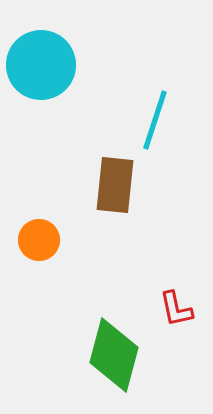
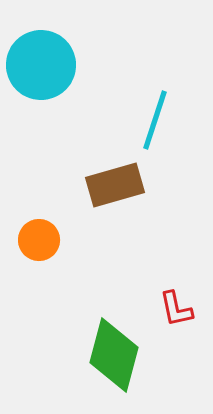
brown rectangle: rotated 68 degrees clockwise
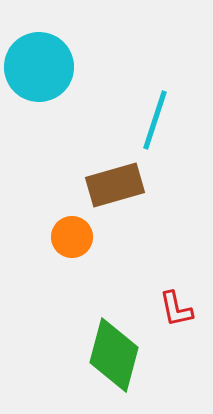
cyan circle: moved 2 px left, 2 px down
orange circle: moved 33 px right, 3 px up
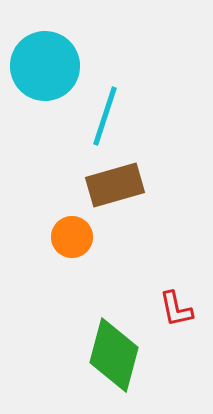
cyan circle: moved 6 px right, 1 px up
cyan line: moved 50 px left, 4 px up
